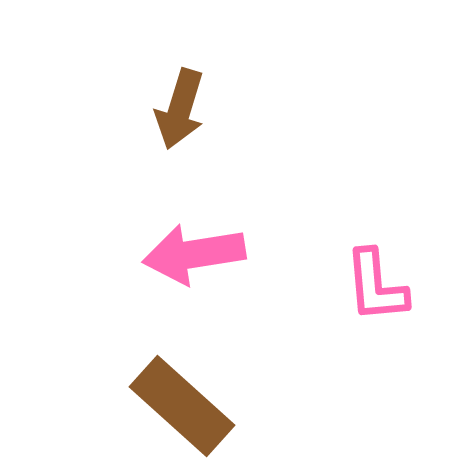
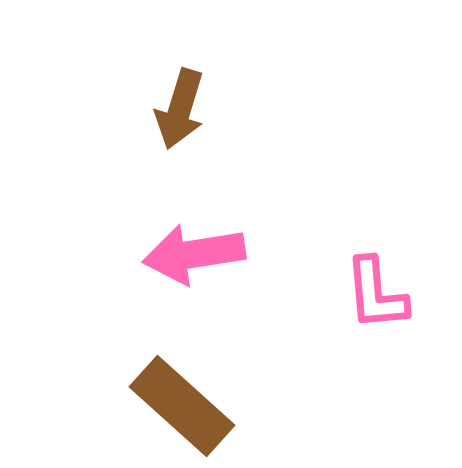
pink L-shape: moved 8 px down
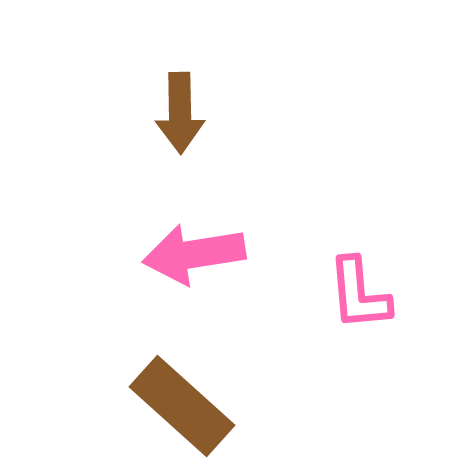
brown arrow: moved 4 px down; rotated 18 degrees counterclockwise
pink L-shape: moved 17 px left
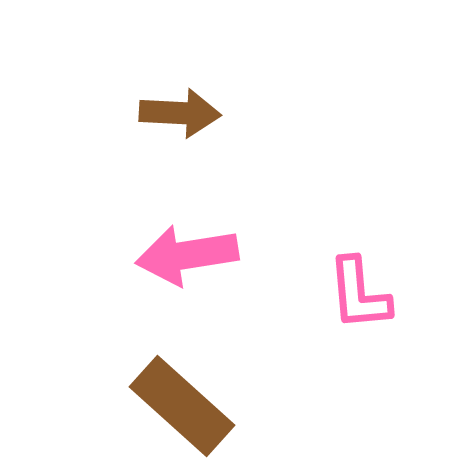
brown arrow: rotated 86 degrees counterclockwise
pink arrow: moved 7 px left, 1 px down
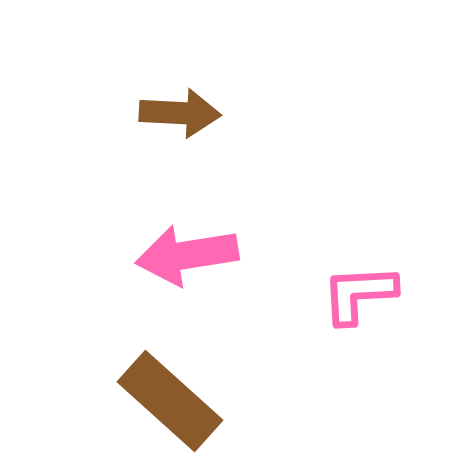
pink L-shape: rotated 92 degrees clockwise
brown rectangle: moved 12 px left, 5 px up
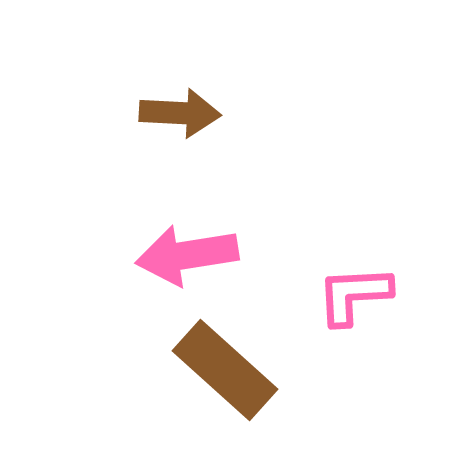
pink L-shape: moved 5 px left, 1 px down
brown rectangle: moved 55 px right, 31 px up
